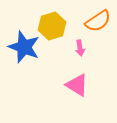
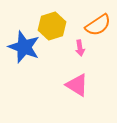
orange semicircle: moved 4 px down
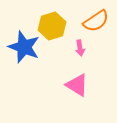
orange semicircle: moved 2 px left, 4 px up
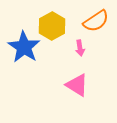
yellow hexagon: rotated 12 degrees counterclockwise
blue star: rotated 12 degrees clockwise
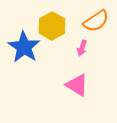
pink arrow: moved 2 px right; rotated 28 degrees clockwise
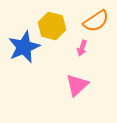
yellow hexagon: rotated 16 degrees counterclockwise
blue star: rotated 16 degrees clockwise
pink triangle: rotated 45 degrees clockwise
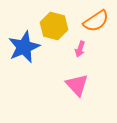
yellow hexagon: moved 2 px right
pink arrow: moved 2 px left, 1 px down
pink triangle: rotated 30 degrees counterclockwise
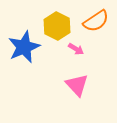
yellow hexagon: moved 3 px right; rotated 12 degrees clockwise
pink arrow: moved 4 px left; rotated 77 degrees counterclockwise
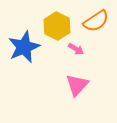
pink triangle: rotated 25 degrees clockwise
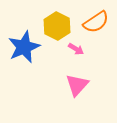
orange semicircle: moved 1 px down
